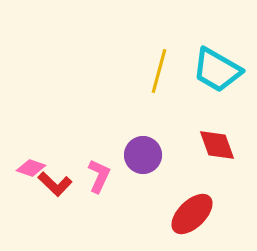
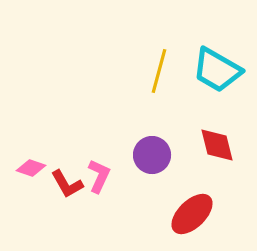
red diamond: rotated 6 degrees clockwise
purple circle: moved 9 px right
red L-shape: moved 12 px right; rotated 16 degrees clockwise
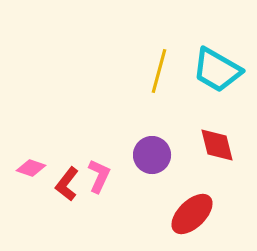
red L-shape: rotated 68 degrees clockwise
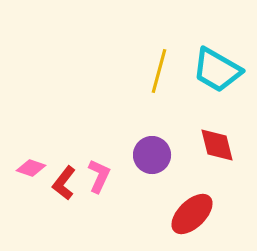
red L-shape: moved 3 px left, 1 px up
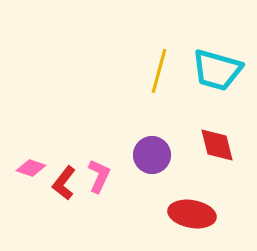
cyan trapezoid: rotated 14 degrees counterclockwise
red ellipse: rotated 54 degrees clockwise
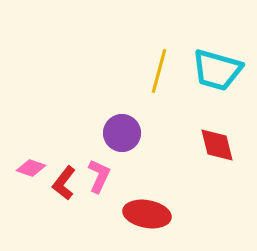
purple circle: moved 30 px left, 22 px up
red ellipse: moved 45 px left
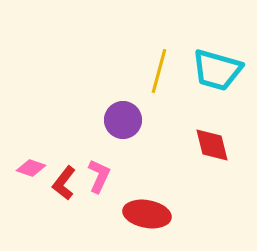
purple circle: moved 1 px right, 13 px up
red diamond: moved 5 px left
